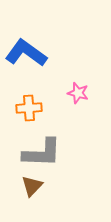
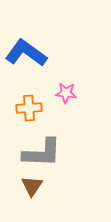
pink star: moved 12 px left; rotated 10 degrees counterclockwise
brown triangle: rotated 10 degrees counterclockwise
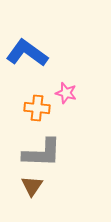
blue L-shape: moved 1 px right
pink star: rotated 10 degrees clockwise
orange cross: moved 8 px right; rotated 10 degrees clockwise
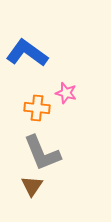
gray L-shape: rotated 66 degrees clockwise
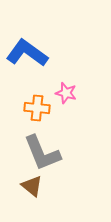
brown triangle: rotated 25 degrees counterclockwise
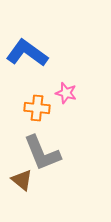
brown triangle: moved 10 px left, 6 px up
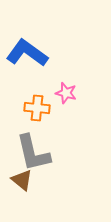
gray L-shape: moved 9 px left; rotated 9 degrees clockwise
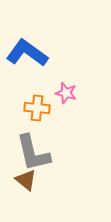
brown triangle: moved 4 px right
